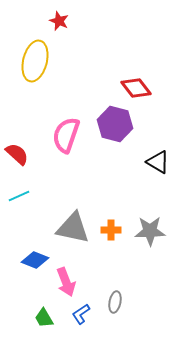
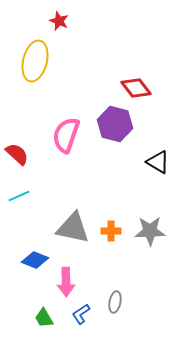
orange cross: moved 1 px down
pink arrow: rotated 20 degrees clockwise
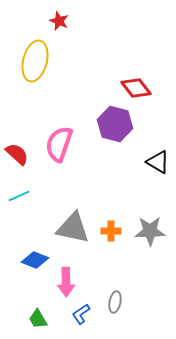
pink semicircle: moved 7 px left, 9 px down
green trapezoid: moved 6 px left, 1 px down
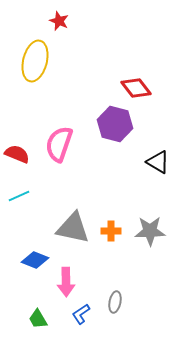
red semicircle: rotated 20 degrees counterclockwise
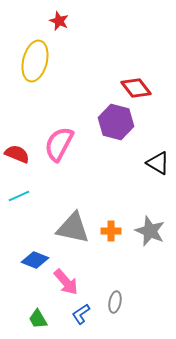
purple hexagon: moved 1 px right, 2 px up
pink semicircle: rotated 9 degrees clockwise
black triangle: moved 1 px down
gray star: rotated 24 degrees clockwise
pink arrow: rotated 40 degrees counterclockwise
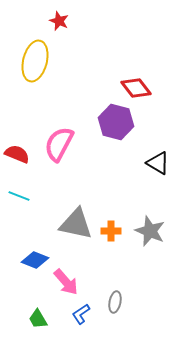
cyan line: rotated 45 degrees clockwise
gray triangle: moved 3 px right, 4 px up
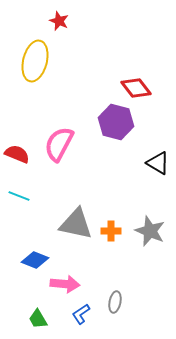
pink arrow: moved 1 px left, 2 px down; rotated 44 degrees counterclockwise
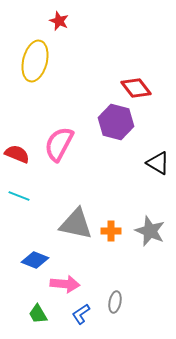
green trapezoid: moved 5 px up
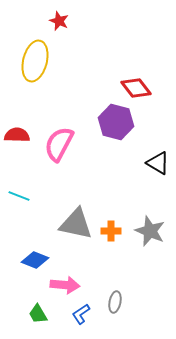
red semicircle: moved 19 px up; rotated 20 degrees counterclockwise
pink arrow: moved 1 px down
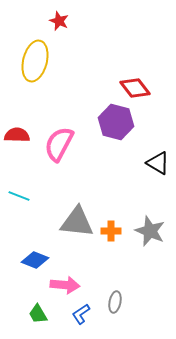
red diamond: moved 1 px left
gray triangle: moved 1 px right, 2 px up; rotated 6 degrees counterclockwise
